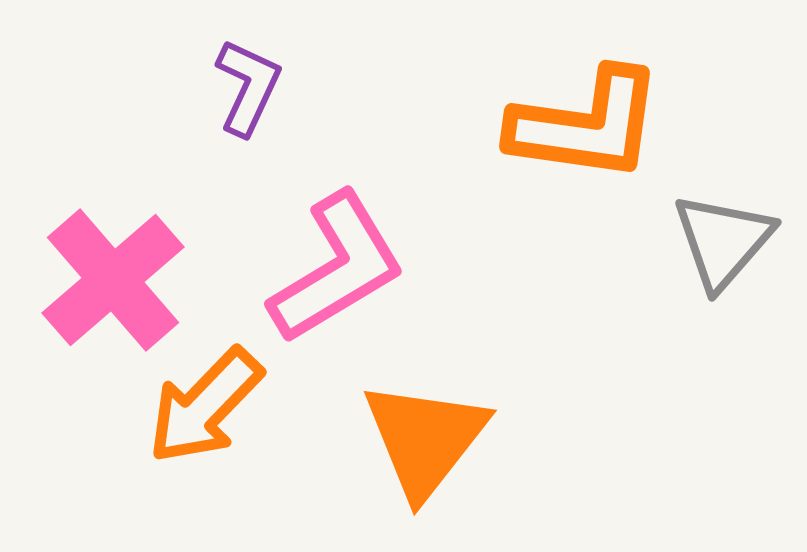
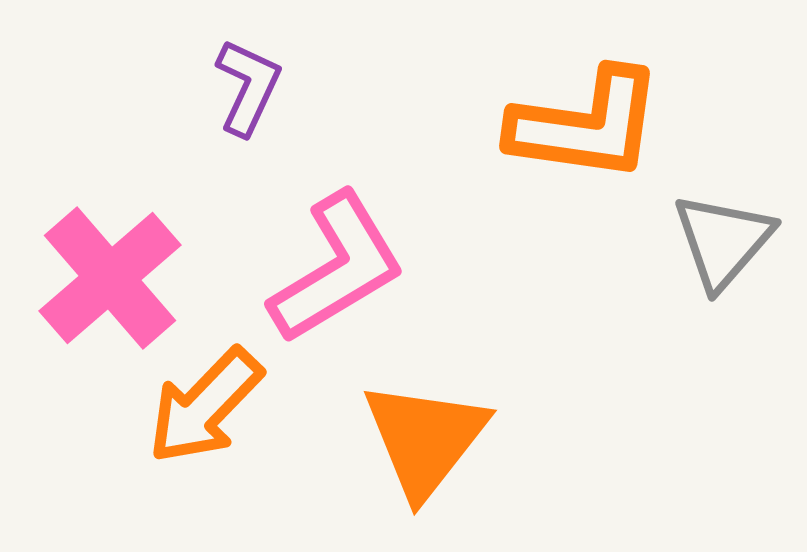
pink cross: moved 3 px left, 2 px up
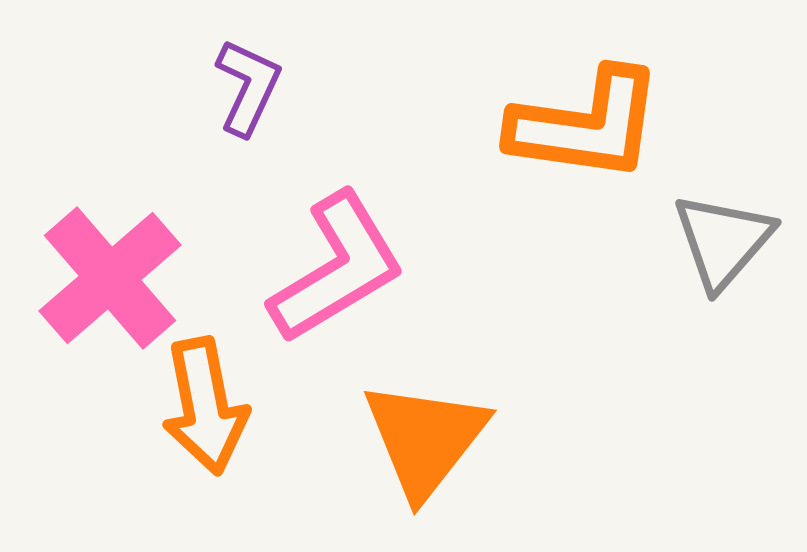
orange arrow: rotated 55 degrees counterclockwise
